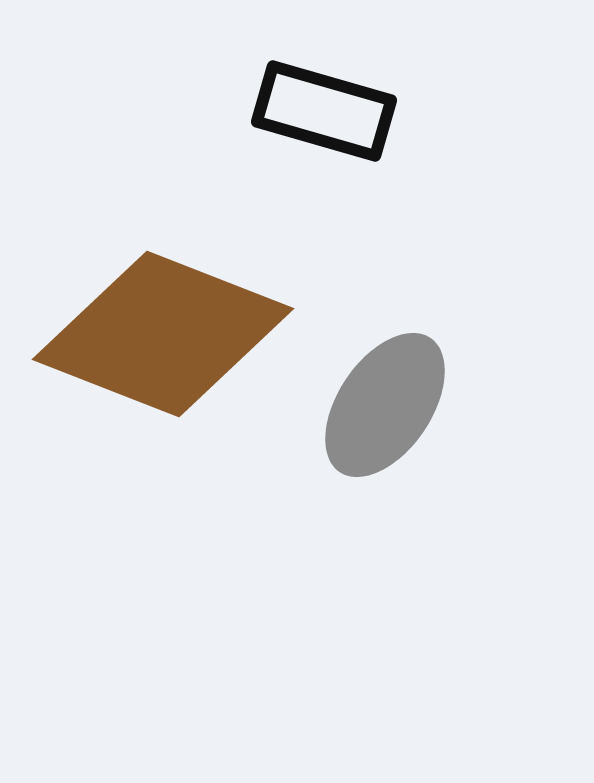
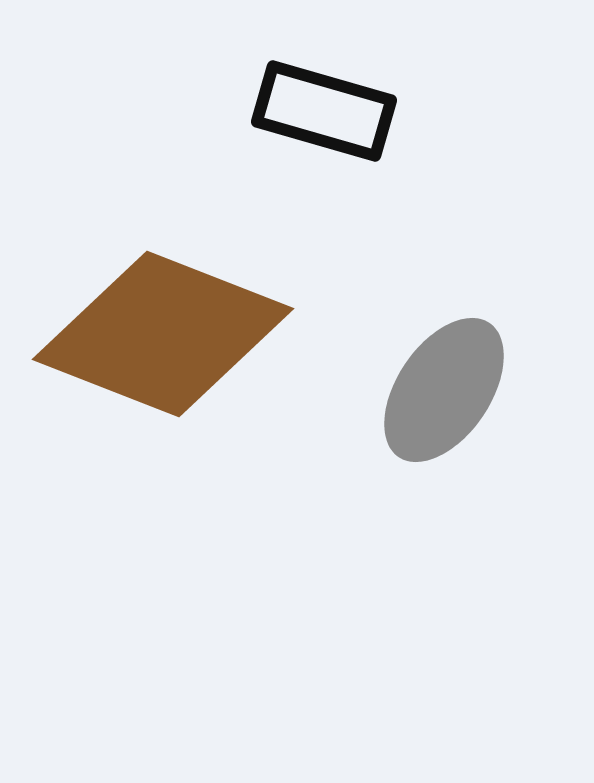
gray ellipse: moved 59 px right, 15 px up
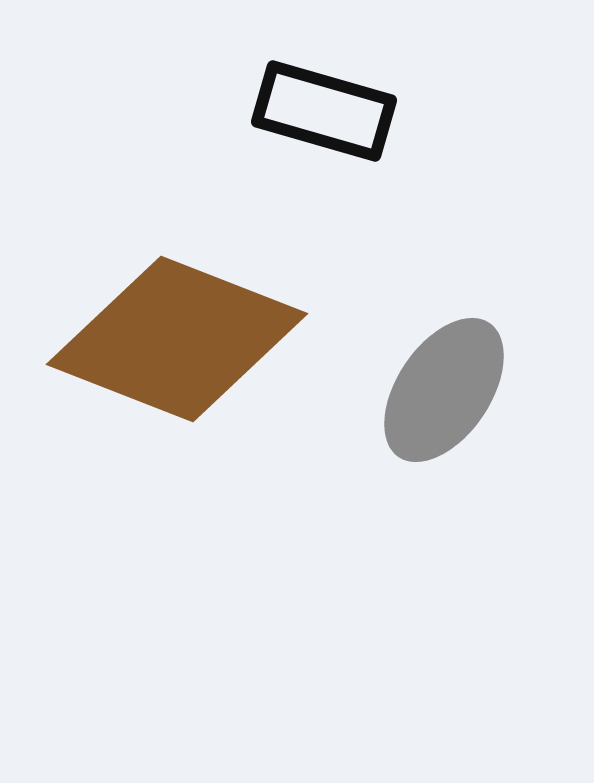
brown diamond: moved 14 px right, 5 px down
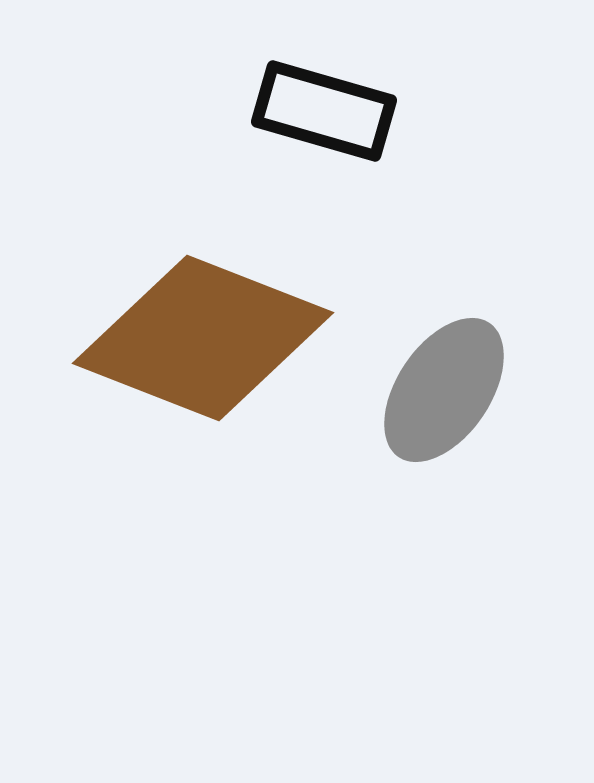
brown diamond: moved 26 px right, 1 px up
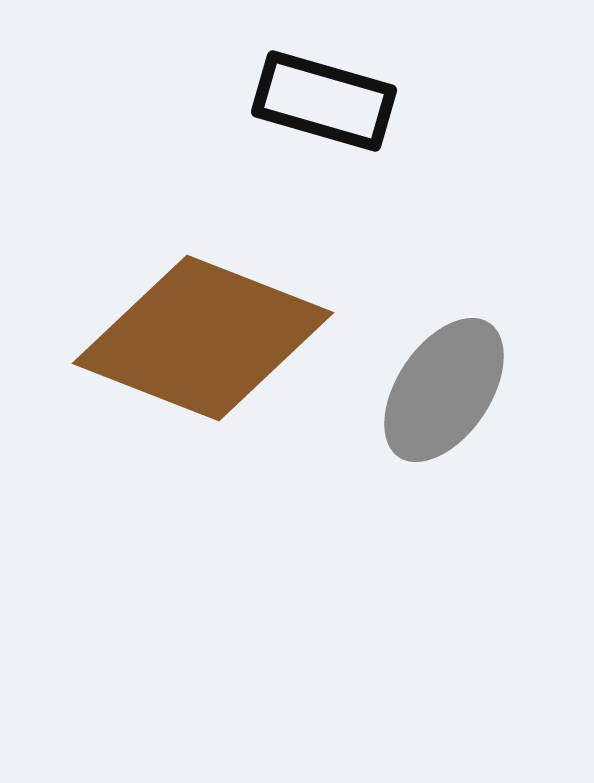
black rectangle: moved 10 px up
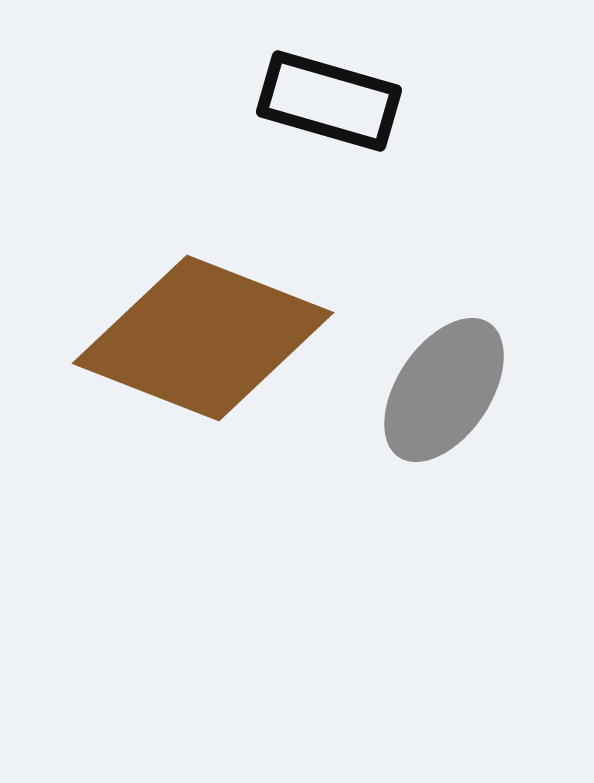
black rectangle: moved 5 px right
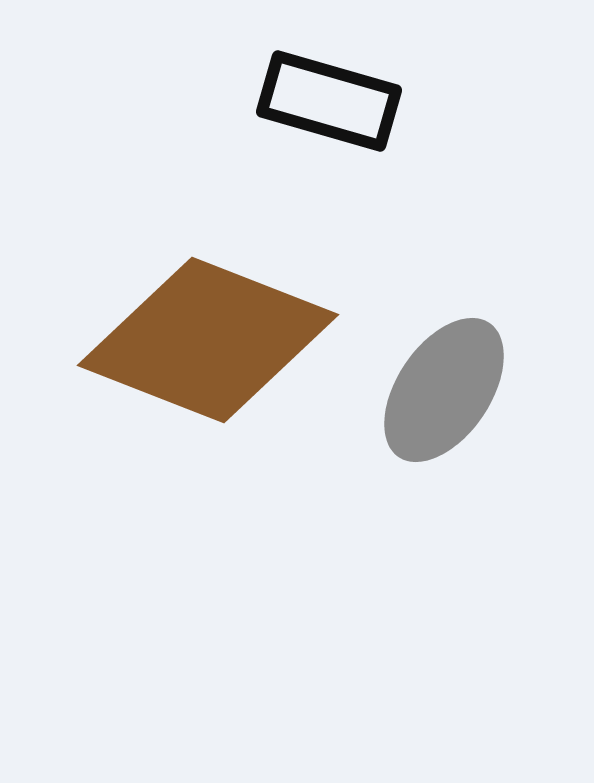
brown diamond: moved 5 px right, 2 px down
